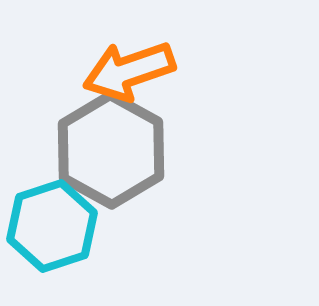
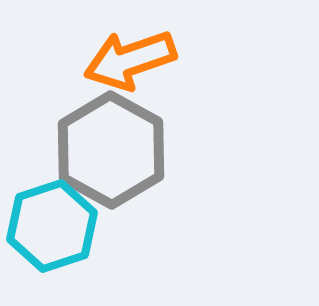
orange arrow: moved 1 px right, 11 px up
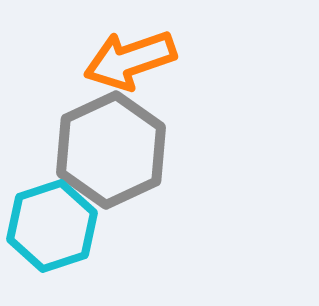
gray hexagon: rotated 6 degrees clockwise
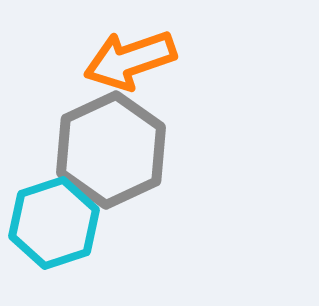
cyan hexagon: moved 2 px right, 3 px up
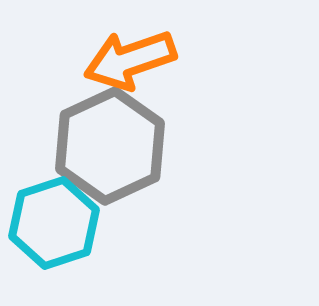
gray hexagon: moved 1 px left, 4 px up
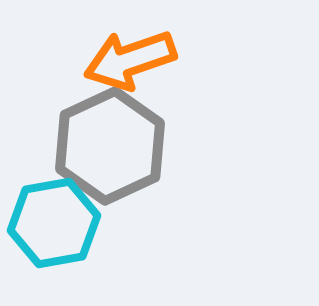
cyan hexagon: rotated 8 degrees clockwise
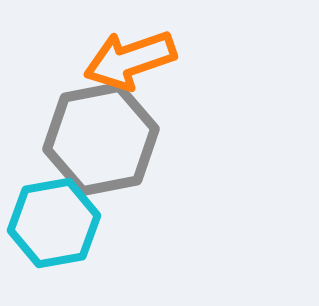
gray hexagon: moved 9 px left, 7 px up; rotated 14 degrees clockwise
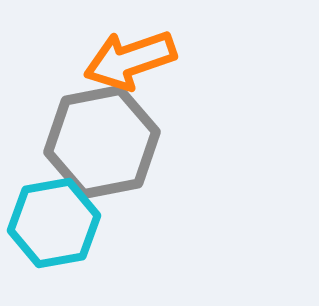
gray hexagon: moved 1 px right, 3 px down
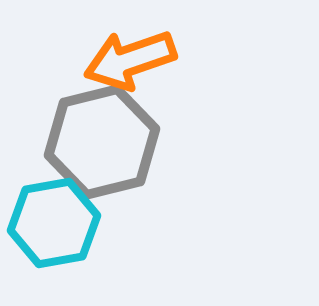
gray hexagon: rotated 3 degrees counterclockwise
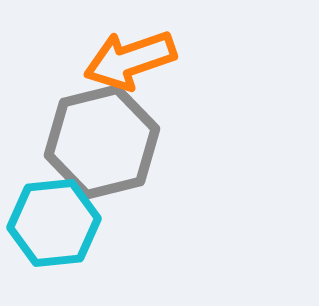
cyan hexagon: rotated 4 degrees clockwise
